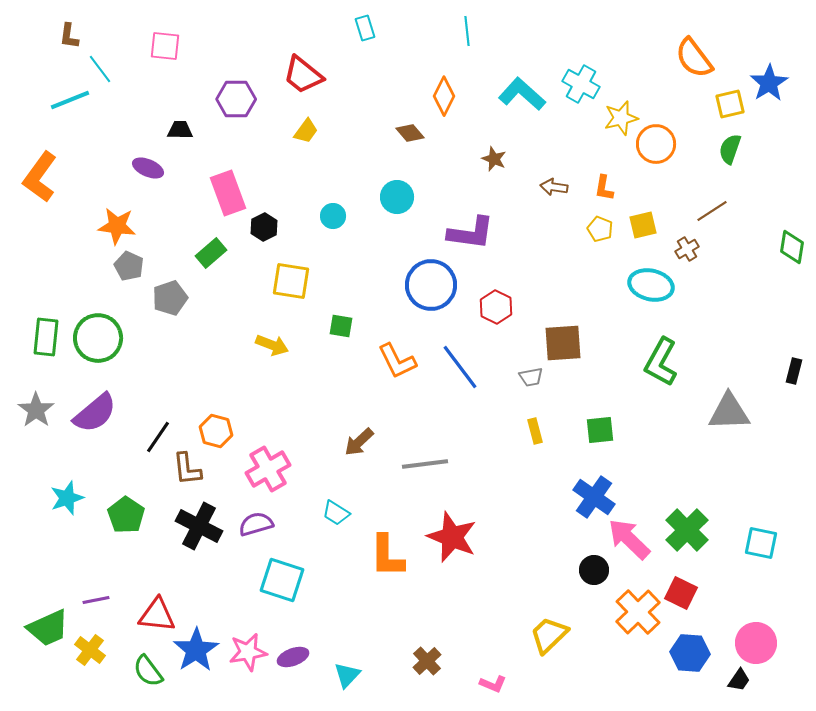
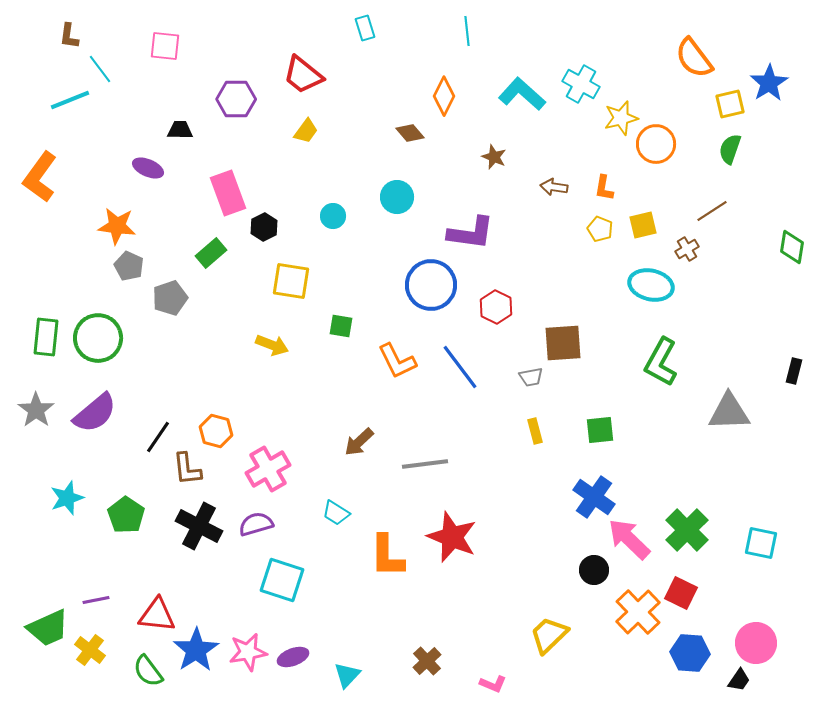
brown star at (494, 159): moved 2 px up
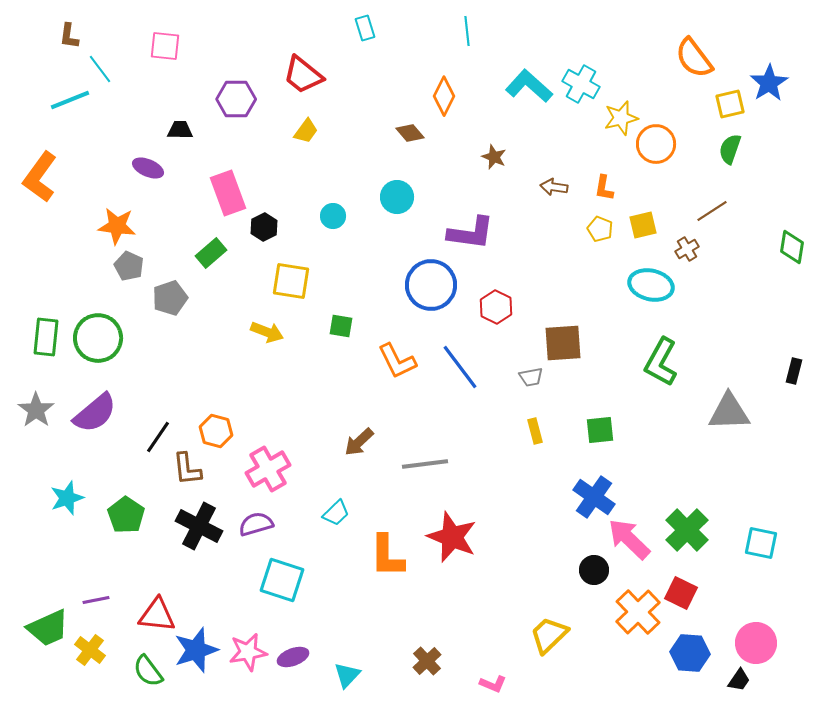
cyan L-shape at (522, 94): moved 7 px right, 8 px up
yellow arrow at (272, 345): moved 5 px left, 13 px up
cyan trapezoid at (336, 513): rotated 76 degrees counterclockwise
blue star at (196, 650): rotated 15 degrees clockwise
